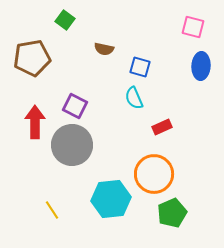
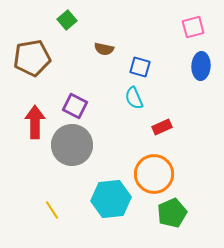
green square: moved 2 px right; rotated 12 degrees clockwise
pink square: rotated 30 degrees counterclockwise
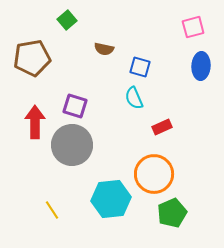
purple square: rotated 10 degrees counterclockwise
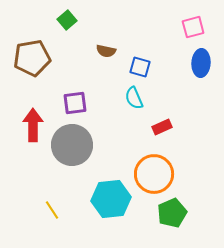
brown semicircle: moved 2 px right, 2 px down
blue ellipse: moved 3 px up
purple square: moved 3 px up; rotated 25 degrees counterclockwise
red arrow: moved 2 px left, 3 px down
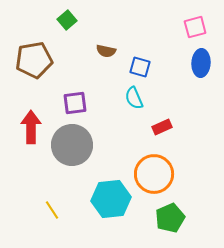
pink square: moved 2 px right
brown pentagon: moved 2 px right, 2 px down
red arrow: moved 2 px left, 2 px down
green pentagon: moved 2 px left, 5 px down
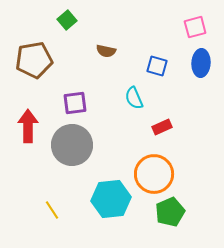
blue square: moved 17 px right, 1 px up
red arrow: moved 3 px left, 1 px up
green pentagon: moved 6 px up
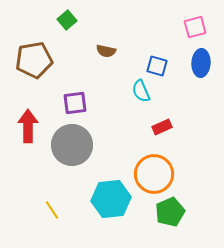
cyan semicircle: moved 7 px right, 7 px up
